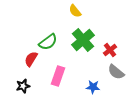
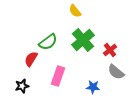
black star: moved 1 px left
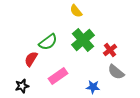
yellow semicircle: moved 1 px right
pink rectangle: rotated 36 degrees clockwise
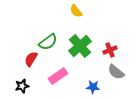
green cross: moved 3 px left, 6 px down
red cross: rotated 16 degrees clockwise
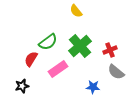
pink rectangle: moved 7 px up
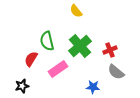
green semicircle: moved 1 px left, 1 px up; rotated 114 degrees clockwise
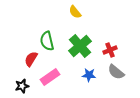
yellow semicircle: moved 1 px left, 1 px down
pink rectangle: moved 8 px left, 8 px down
blue star: moved 4 px left, 12 px up
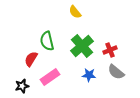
green cross: moved 2 px right
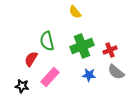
green cross: rotated 20 degrees clockwise
pink rectangle: rotated 12 degrees counterclockwise
black star: rotated 24 degrees clockwise
